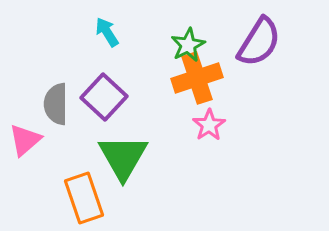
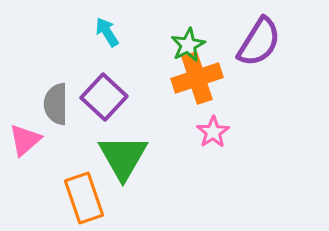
pink star: moved 4 px right, 7 px down
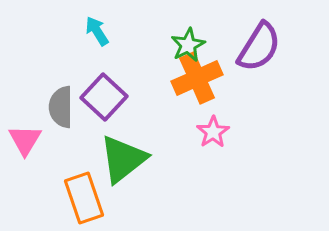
cyan arrow: moved 10 px left, 1 px up
purple semicircle: moved 5 px down
orange cross: rotated 6 degrees counterclockwise
gray semicircle: moved 5 px right, 3 px down
pink triangle: rotated 18 degrees counterclockwise
green triangle: moved 2 px down; rotated 22 degrees clockwise
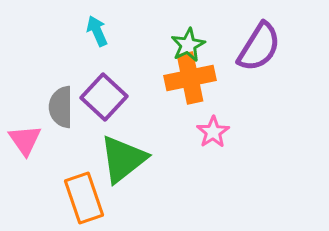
cyan arrow: rotated 8 degrees clockwise
orange cross: moved 7 px left; rotated 12 degrees clockwise
pink triangle: rotated 6 degrees counterclockwise
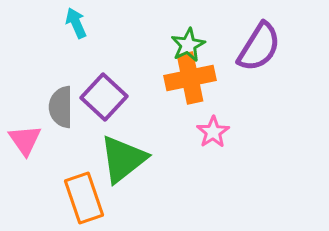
cyan arrow: moved 21 px left, 8 px up
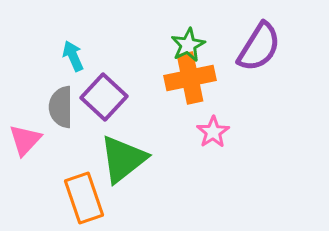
cyan arrow: moved 3 px left, 33 px down
pink triangle: rotated 18 degrees clockwise
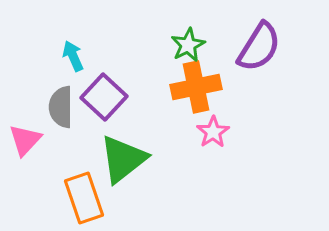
orange cross: moved 6 px right, 9 px down
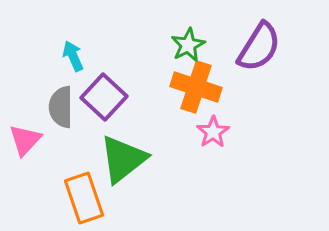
orange cross: rotated 30 degrees clockwise
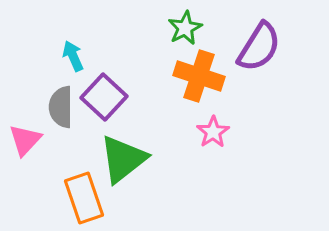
green star: moved 3 px left, 17 px up
orange cross: moved 3 px right, 11 px up
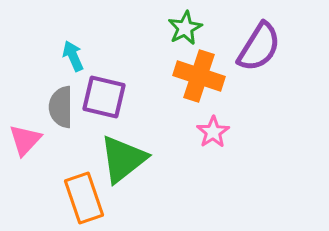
purple square: rotated 30 degrees counterclockwise
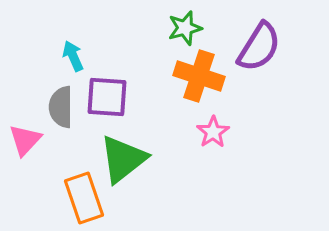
green star: rotated 12 degrees clockwise
purple square: moved 3 px right; rotated 9 degrees counterclockwise
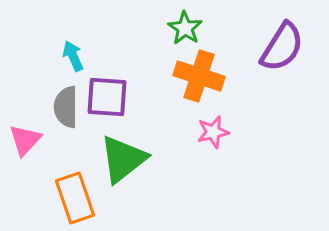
green star: rotated 24 degrees counterclockwise
purple semicircle: moved 23 px right
gray semicircle: moved 5 px right
pink star: rotated 20 degrees clockwise
orange rectangle: moved 9 px left
